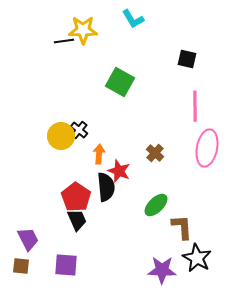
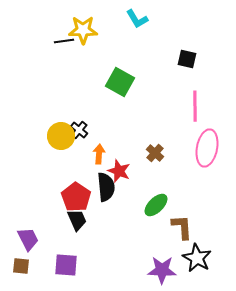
cyan L-shape: moved 4 px right
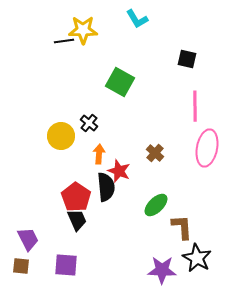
black cross: moved 10 px right, 7 px up
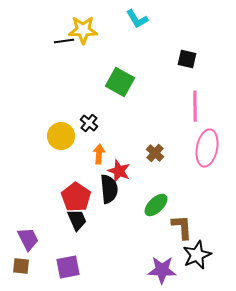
black semicircle: moved 3 px right, 2 px down
black star: moved 3 px up; rotated 20 degrees clockwise
purple square: moved 2 px right, 2 px down; rotated 15 degrees counterclockwise
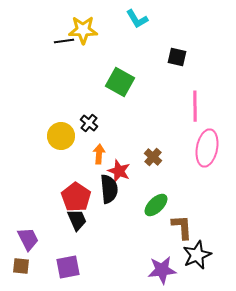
black square: moved 10 px left, 2 px up
brown cross: moved 2 px left, 4 px down
purple star: rotated 8 degrees counterclockwise
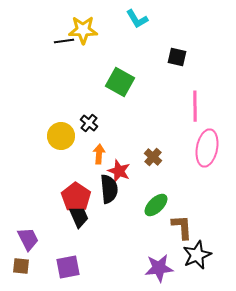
black trapezoid: moved 2 px right, 3 px up
purple star: moved 3 px left, 2 px up
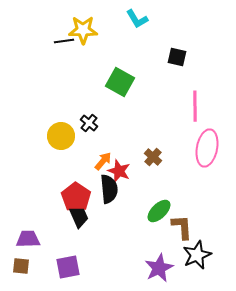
orange arrow: moved 4 px right, 7 px down; rotated 36 degrees clockwise
green ellipse: moved 3 px right, 6 px down
purple trapezoid: rotated 65 degrees counterclockwise
purple star: rotated 20 degrees counterclockwise
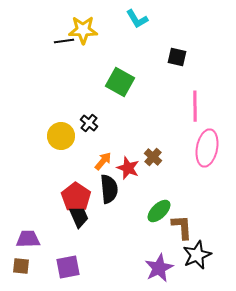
red star: moved 9 px right, 3 px up
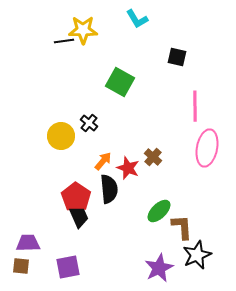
purple trapezoid: moved 4 px down
